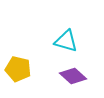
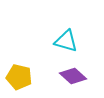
yellow pentagon: moved 1 px right, 8 px down
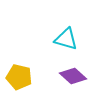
cyan triangle: moved 2 px up
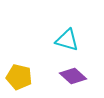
cyan triangle: moved 1 px right, 1 px down
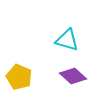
yellow pentagon: rotated 10 degrees clockwise
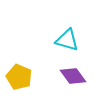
purple diamond: rotated 12 degrees clockwise
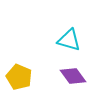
cyan triangle: moved 2 px right
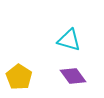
yellow pentagon: rotated 10 degrees clockwise
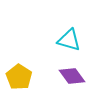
purple diamond: moved 1 px left
